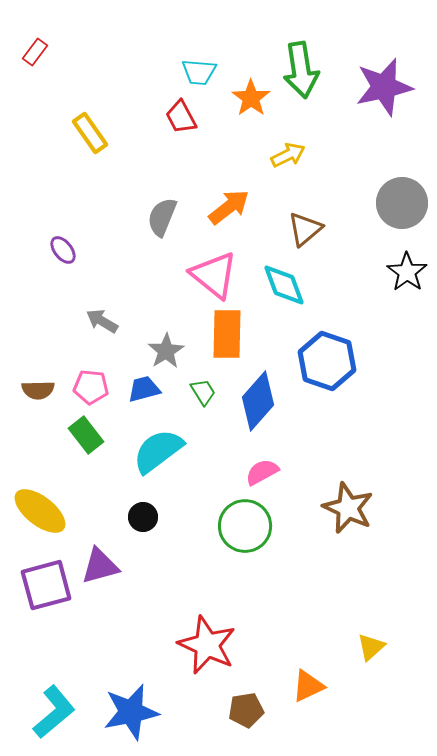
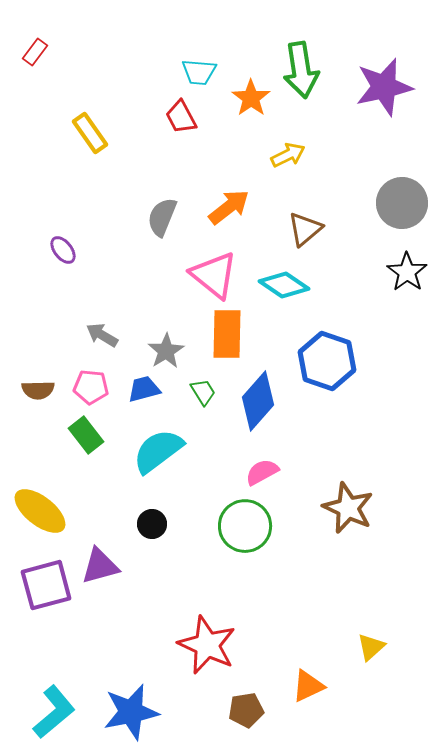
cyan diamond: rotated 36 degrees counterclockwise
gray arrow: moved 14 px down
black circle: moved 9 px right, 7 px down
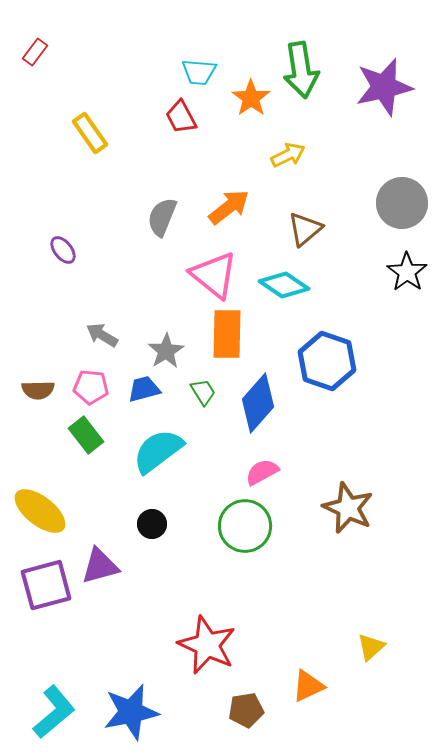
blue diamond: moved 2 px down
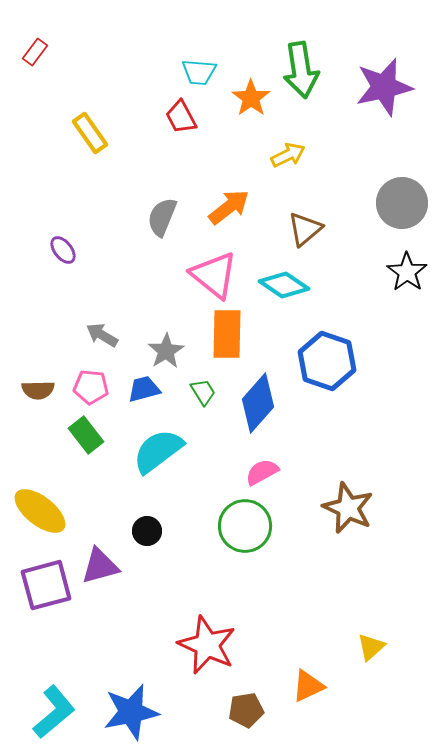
black circle: moved 5 px left, 7 px down
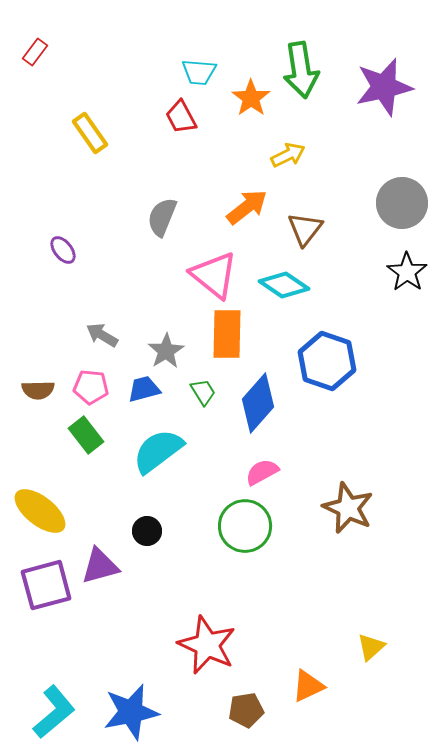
orange arrow: moved 18 px right
brown triangle: rotated 12 degrees counterclockwise
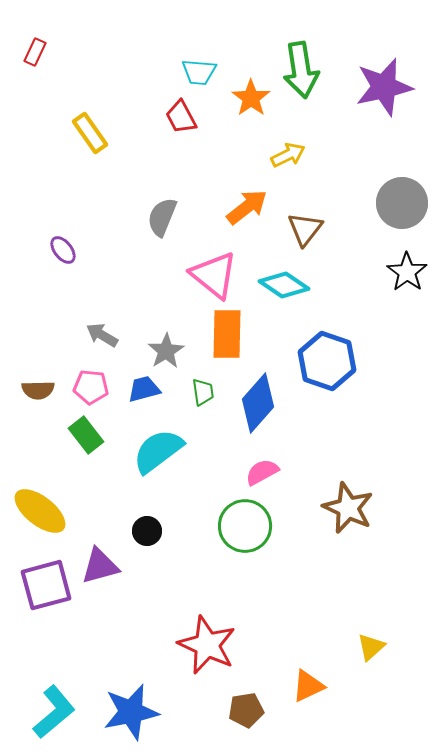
red rectangle: rotated 12 degrees counterclockwise
green trapezoid: rotated 24 degrees clockwise
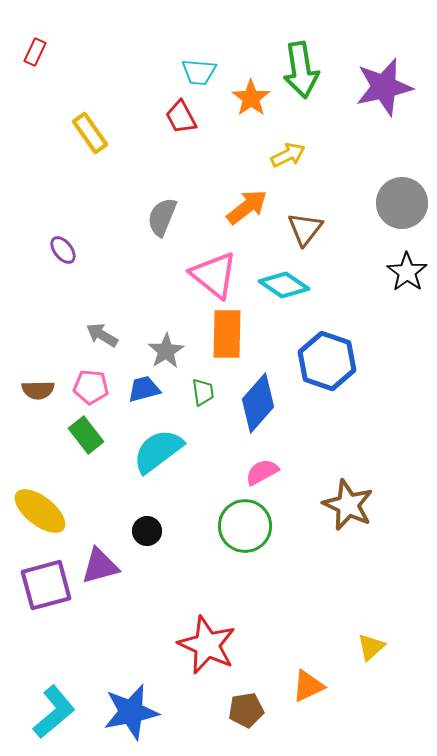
brown star: moved 3 px up
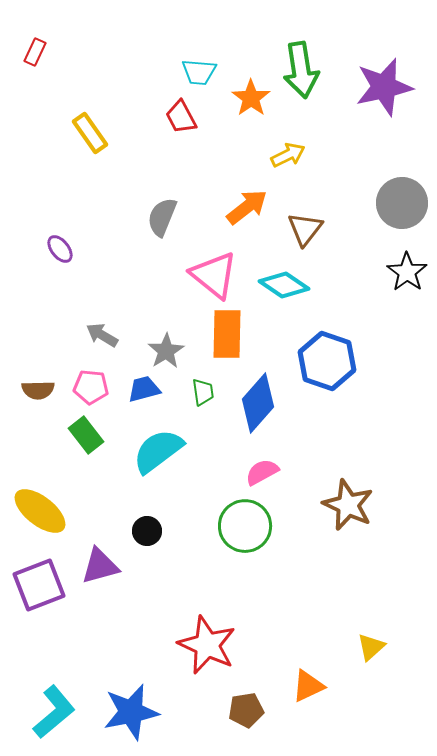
purple ellipse: moved 3 px left, 1 px up
purple square: moved 7 px left; rotated 6 degrees counterclockwise
